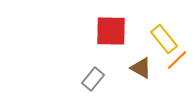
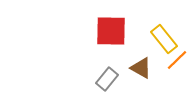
gray rectangle: moved 14 px right
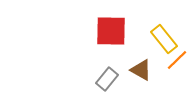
brown triangle: moved 2 px down
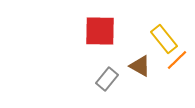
red square: moved 11 px left
brown triangle: moved 1 px left, 4 px up
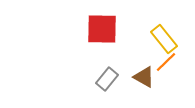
red square: moved 2 px right, 2 px up
orange line: moved 11 px left, 2 px down
brown triangle: moved 4 px right, 11 px down
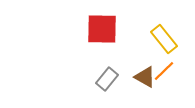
orange line: moved 2 px left, 9 px down
brown triangle: moved 1 px right
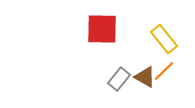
gray rectangle: moved 12 px right
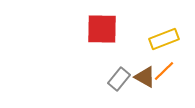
yellow rectangle: rotated 72 degrees counterclockwise
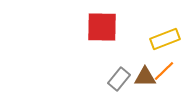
red square: moved 2 px up
yellow rectangle: moved 1 px right
brown triangle: rotated 30 degrees counterclockwise
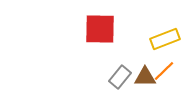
red square: moved 2 px left, 2 px down
gray rectangle: moved 1 px right, 2 px up
